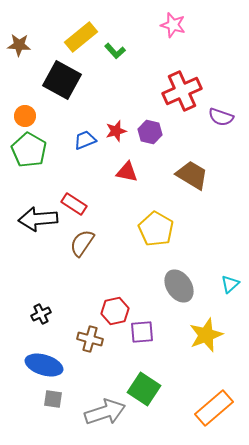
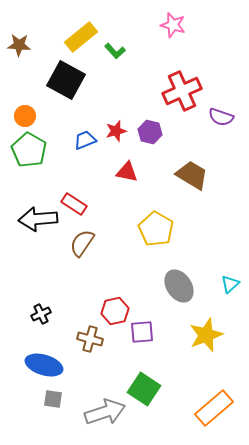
black square: moved 4 px right
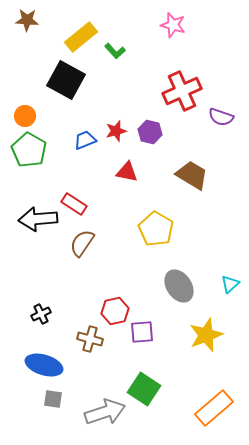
brown star: moved 8 px right, 25 px up
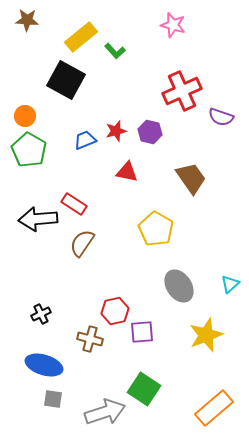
brown trapezoid: moved 1 px left, 3 px down; rotated 24 degrees clockwise
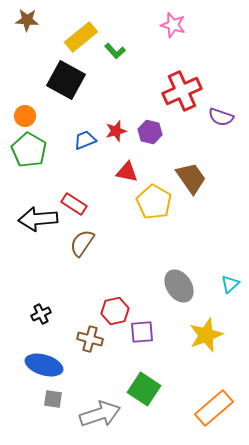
yellow pentagon: moved 2 px left, 27 px up
gray arrow: moved 5 px left, 2 px down
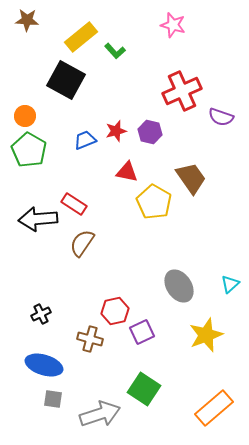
purple square: rotated 20 degrees counterclockwise
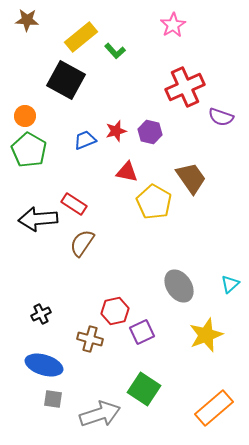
pink star: rotated 25 degrees clockwise
red cross: moved 3 px right, 4 px up
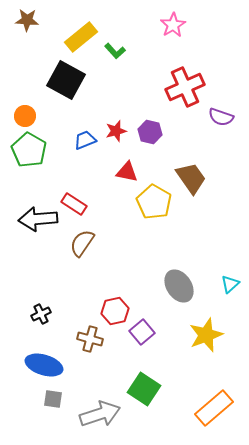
purple square: rotated 15 degrees counterclockwise
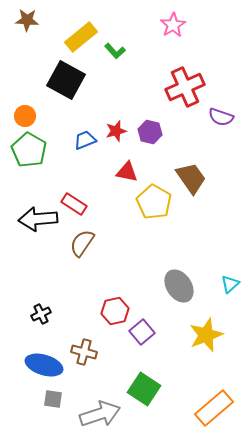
brown cross: moved 6 px left, 13 px down
